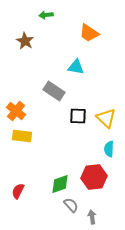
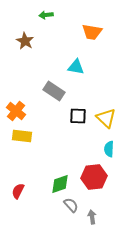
orange trapezoid: moved 3 px right, 1 px up; rotated 25 degrees counterclockwise
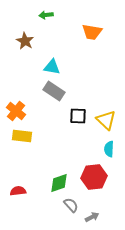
cyan triangle: moved 24 px left
yellow triangle: moved 2 px down
green diamond: moved 1 px left, 1 px up
red semicircle: rotated 56 degrees clockwise
gray arrow: rotated 72 degrees clockwise
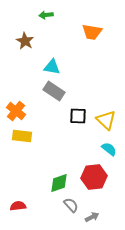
cyan semicircle: rotated 126 degrees clockwise
red semicircle: moved 15 px down
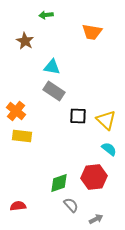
gray arrow: moved 4 px right, 2 px down
